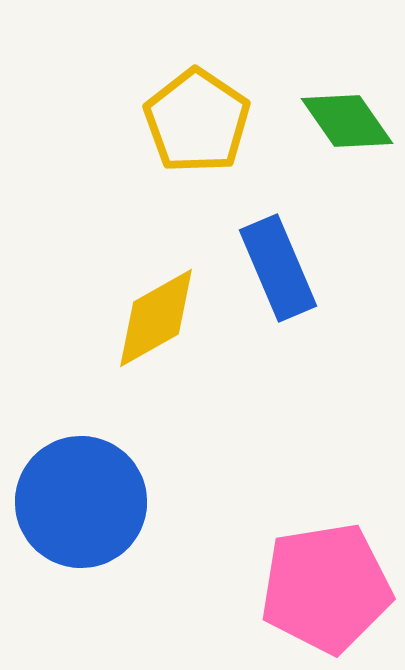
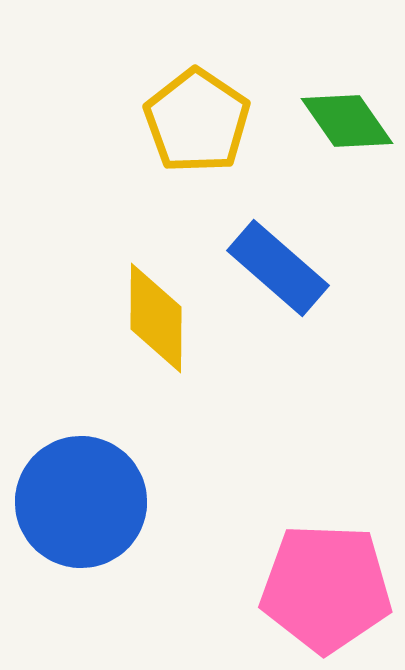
blue rectangle: rotated 26 degrees counterclockwise
yellow diamond: rotated 60 degrees counterclockwise
pink pentagon: rotated 11 degrees clockwise
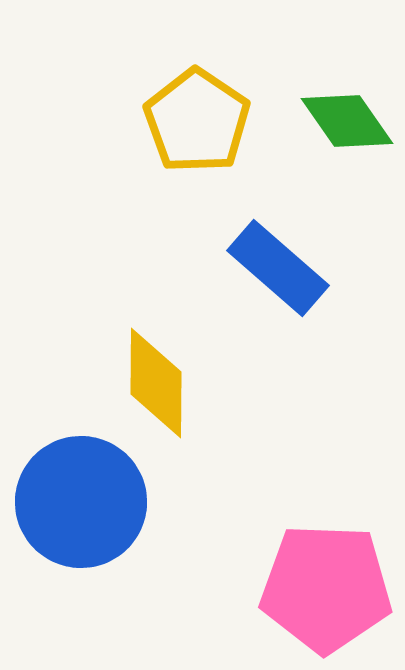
yellow diamond: moved 65 px down
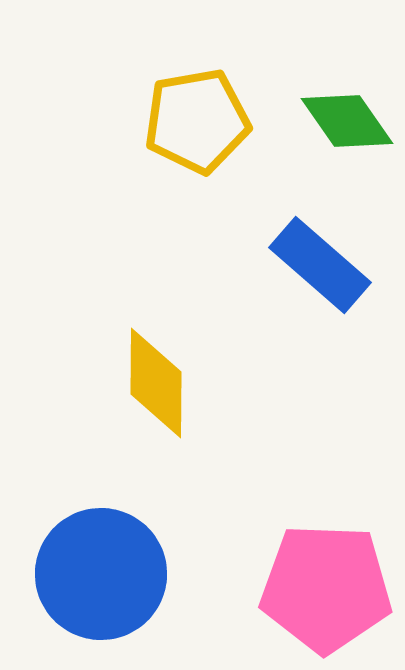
yellow pentagon: rotated 28 degrees clockwise
blue rectangle: moved 42 px right, 3 px up
blue circle: moved 20 px right, 72 px down
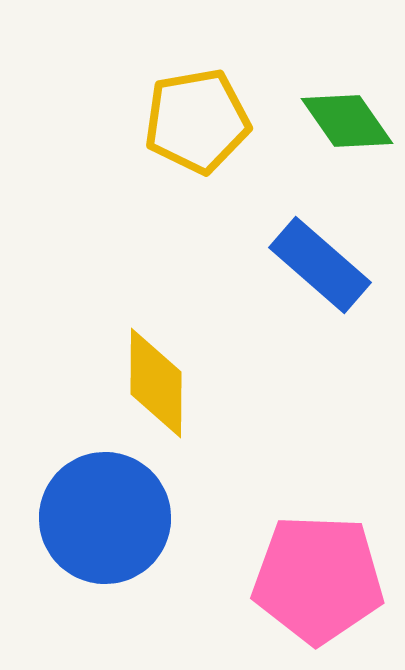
blue circle: moved 4 px right, 56 px up
pink pentagon: moved 8 px left, 9 px up
